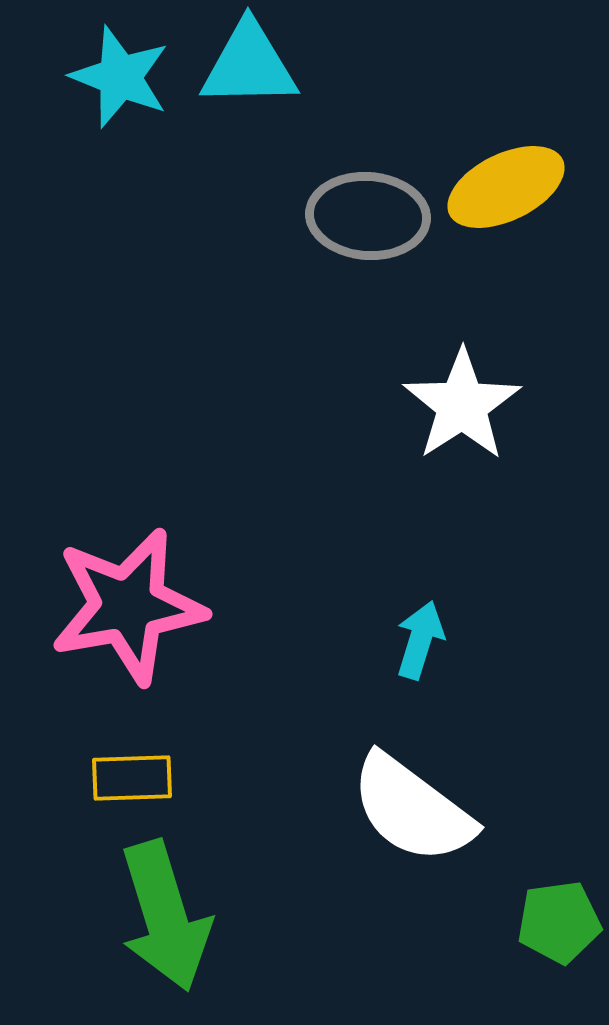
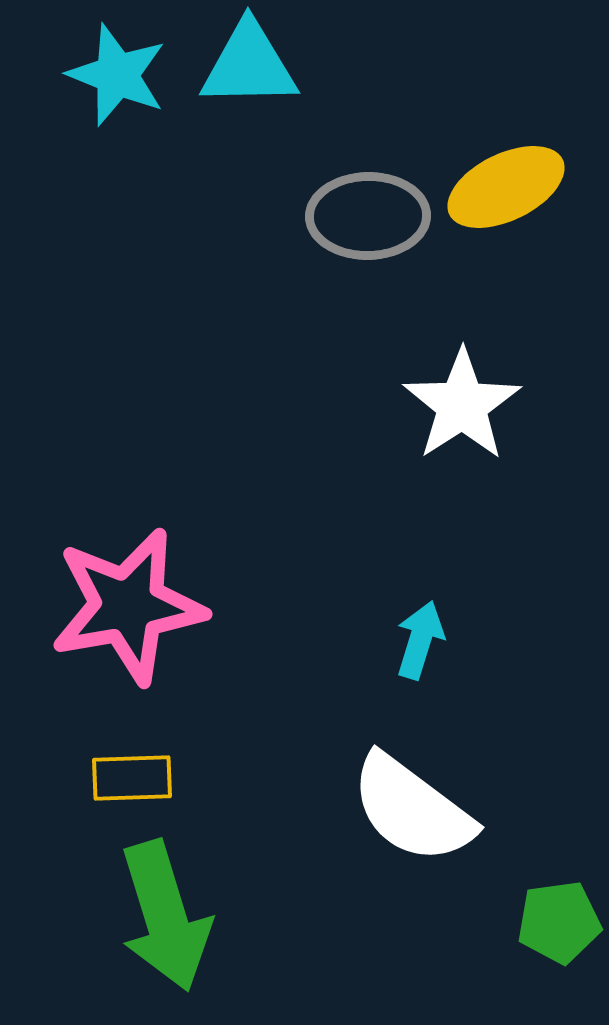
cyan star: moved 3 px left, 2 px up
gray ellipse: rotated 5 degrees counterclockwise
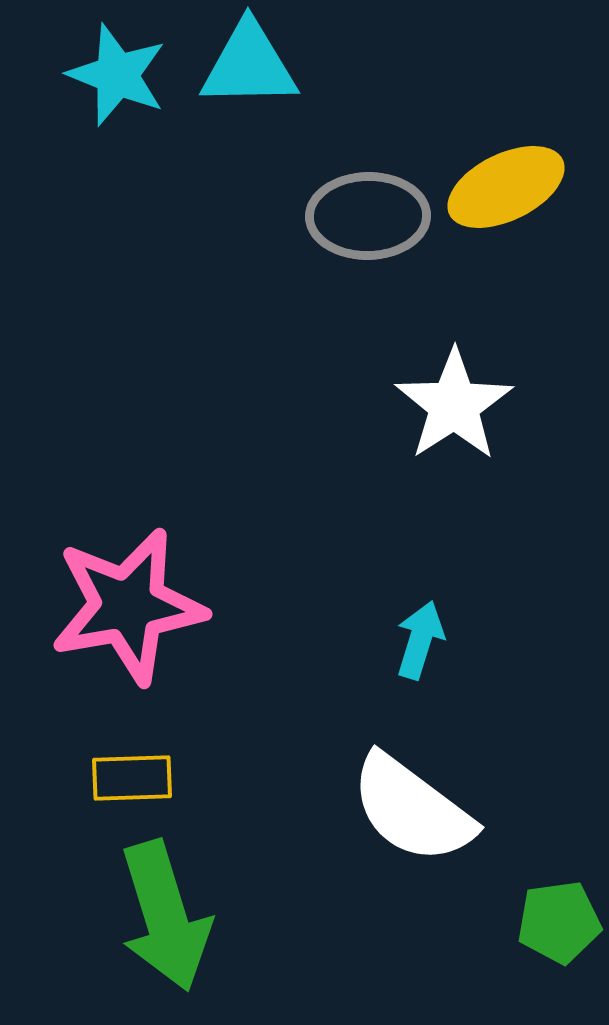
white star: moved 8 px left
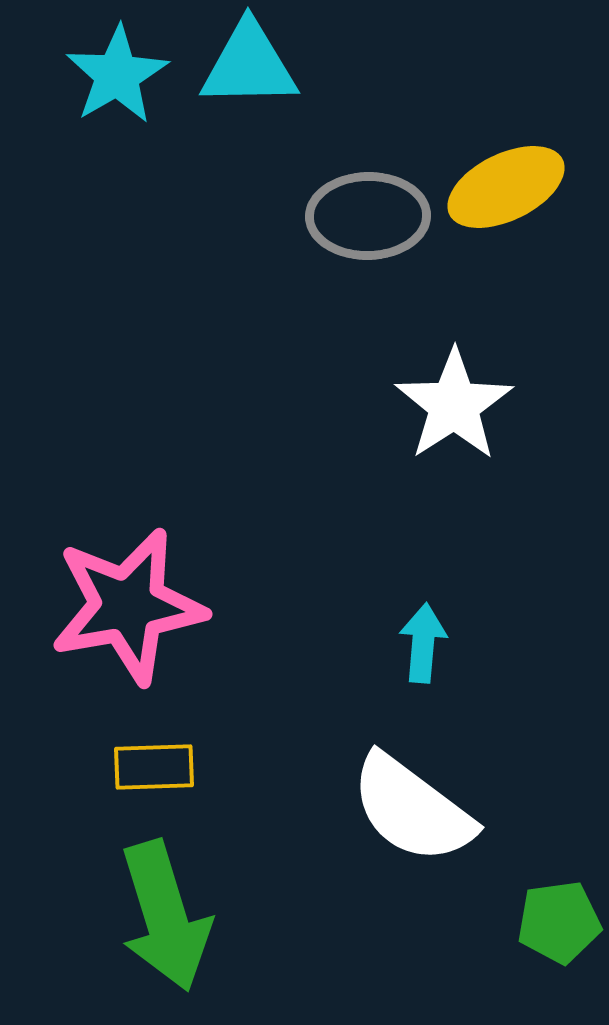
cyan star: rotated 20 degrees clockwise
cyan arrow: moved 3 px right, 3 px down; rotated 12 degrees counterclockwise
yellow rectangle: moved 22 px right, 11 px up
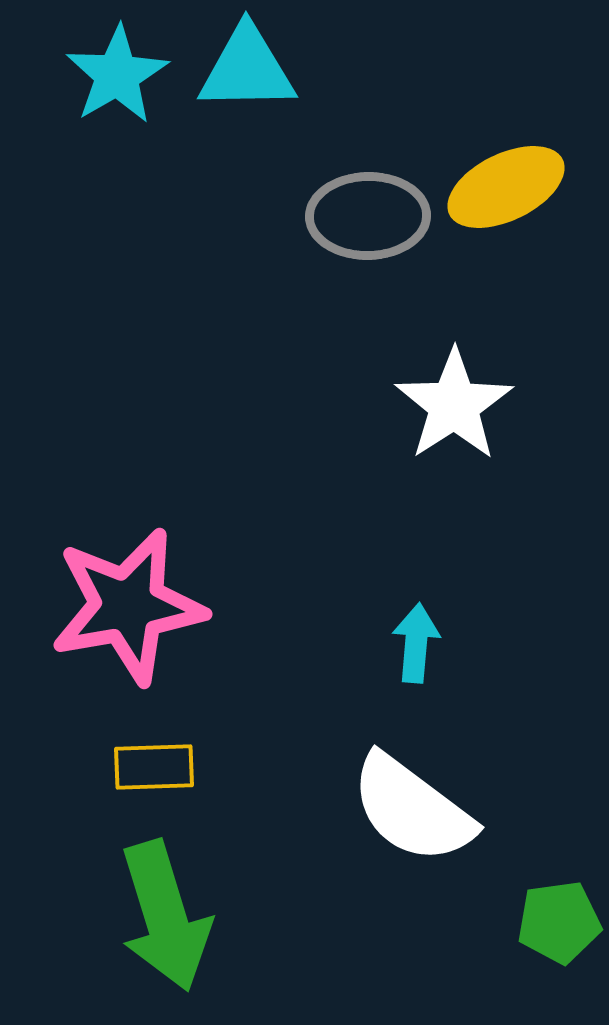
cyan triangle: moved 2 px left, 4 px down
cyan arrow: moved 7 px left
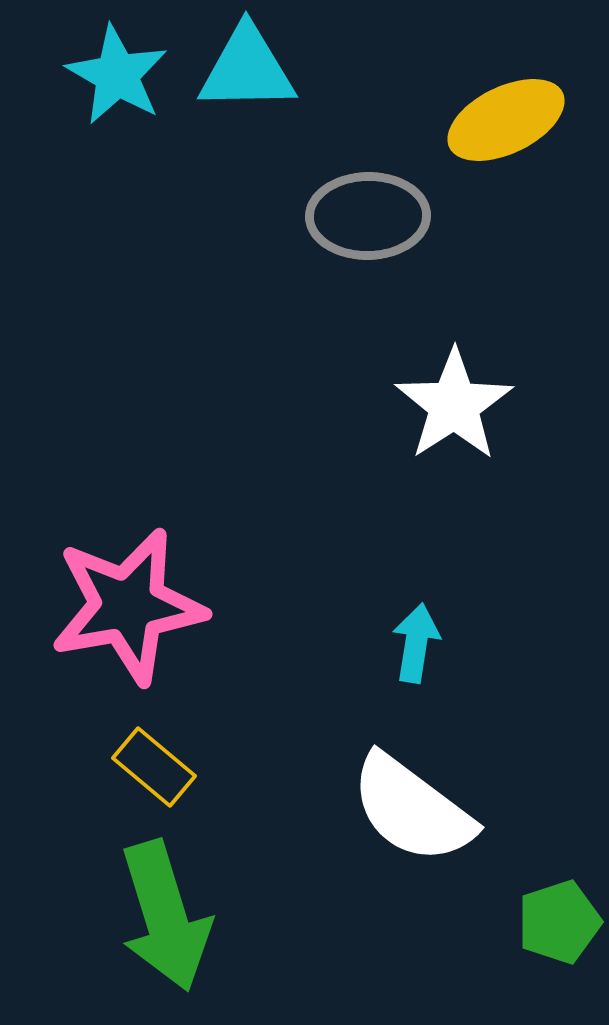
cyan star: rotated 12 degrees counterclockwise
yellow ellipse: moved 67 px up
cyan arrow: rotated 4 degrees clockwise
yellow rectangle: rotated 42 degrees clockwise
green pentagon: rotated 10 degrees counterclockwise
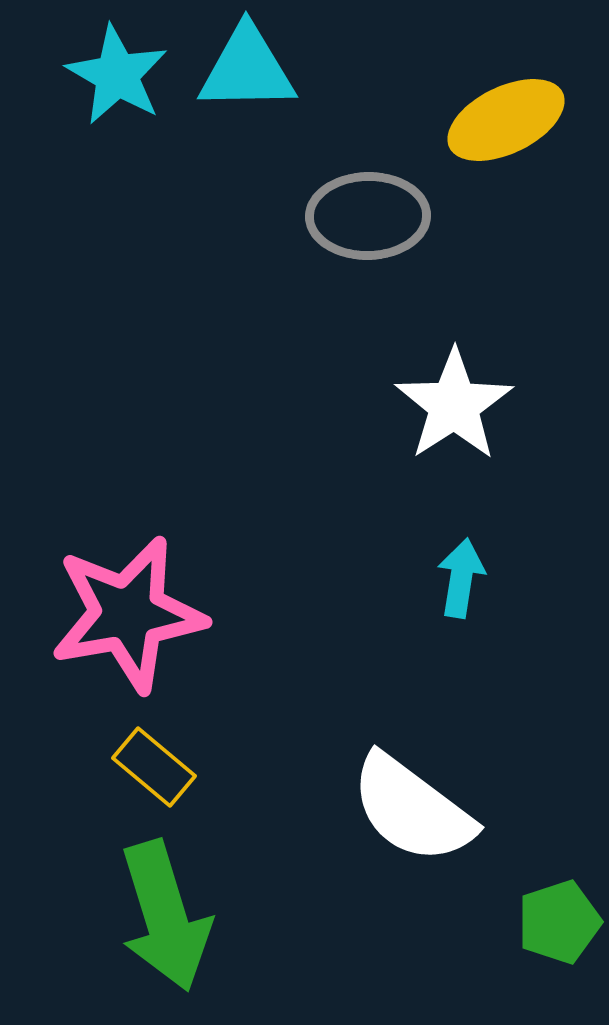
pink star: moved 8 px down
cyan arrow: moved 45 px right, 65 px up
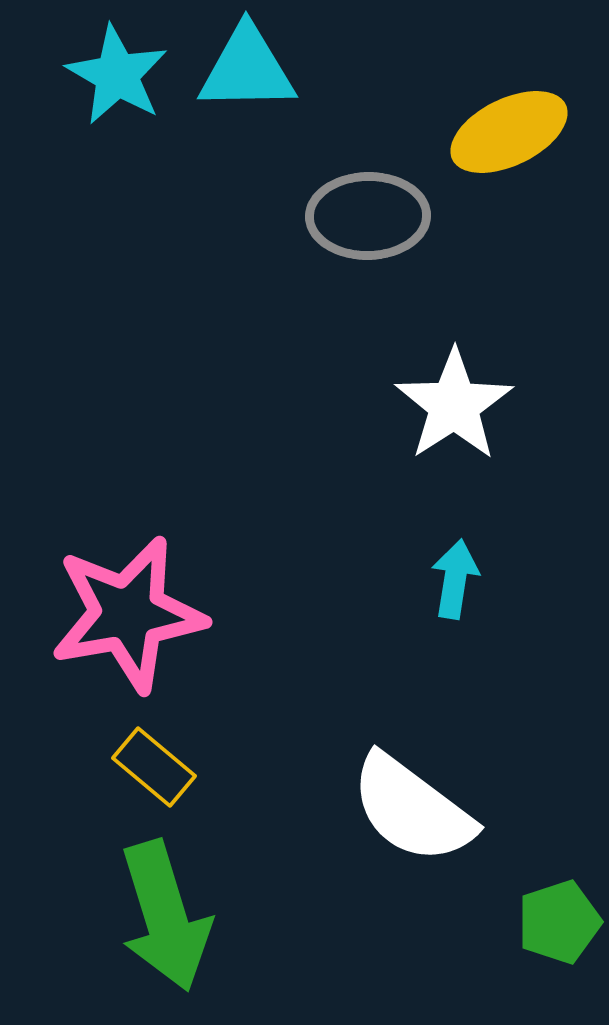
yellow ellipse: moved 3 px right, 12 px down
cyan arrow: moved 6 px left, 1 px down
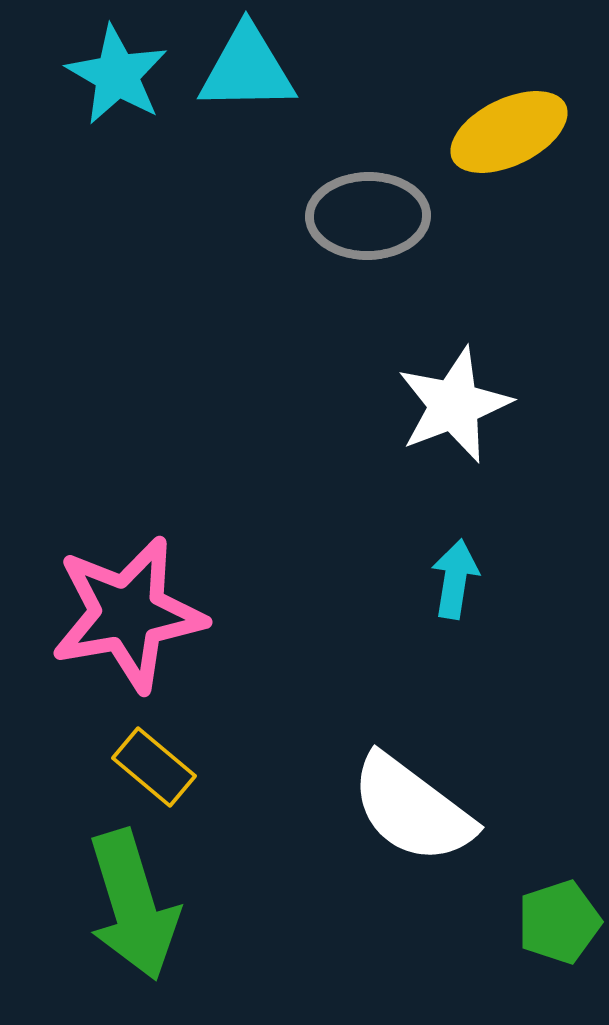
white star: rotated 12 degrees clockwise
green arrow: moved 32 px left, 11 px up
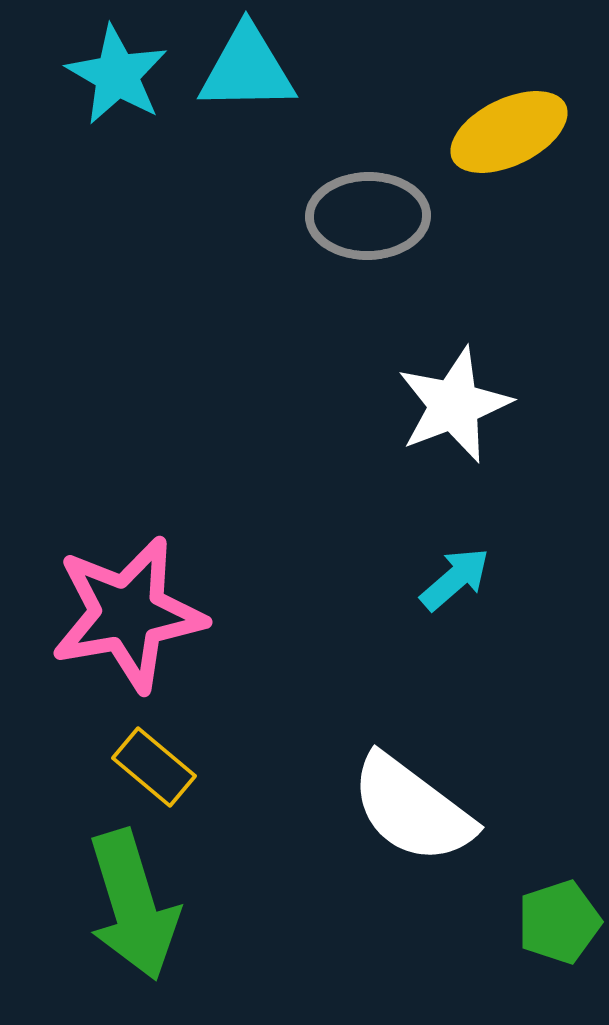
cyan arrow: rotated 40 degrees clockwise
